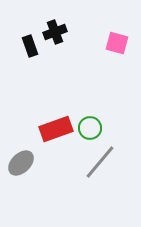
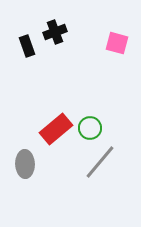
black rectangle: moved 3 px left
red rectangle: rotated 20 degrees counterclockwise
gray ellipse: moved 4 px right, 1 px down; rotated 48 degrees counterclockwise
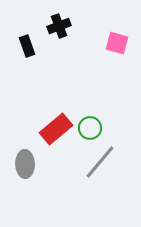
black cross: moved 4 px right, 6 px up
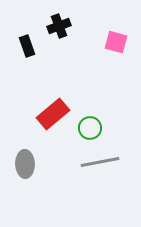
pink square: moved 1 px left, 1 px up
red rectangle: moved 3 px left, 15 px up
gray line: rotated 39 degrees clockwise
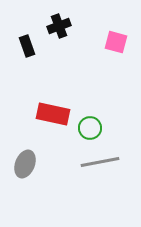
red rectangle: rotated 52 degrees clockwise
gray ellipse: rotated 24 degrees clockwise
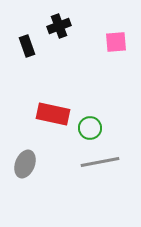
pink square: rotated 20 degrees counterclockwise
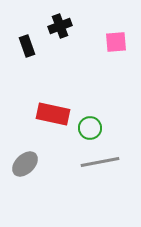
black cross: moved 1 px right
gray ellipse: rotated 24 degrees clockwise
